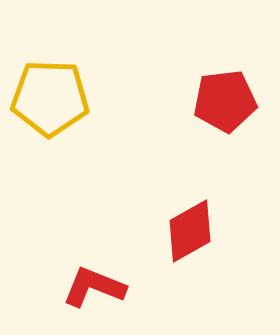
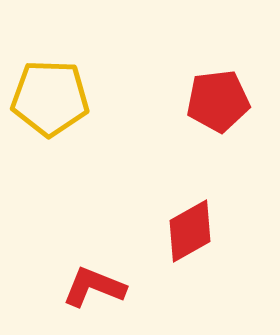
red pentagon: moved 7 px left
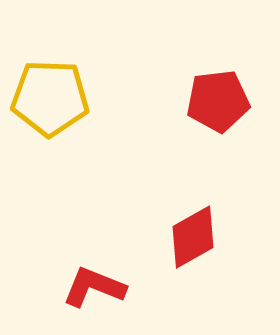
red diamond: moved 3 px right, 6 px down
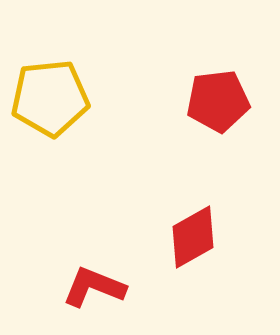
yellow pentagon: rotated 8 degrees counterclockwise
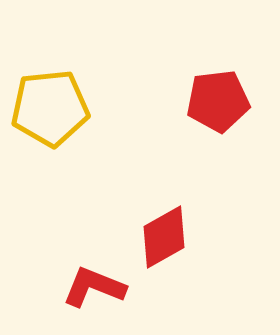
yellow pentagon: moved 10 px down
red diamond: moved 29 px left
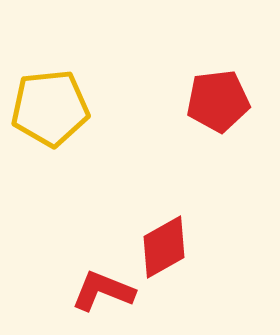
red diamond: moved 10 px down
red L-shape: moved 9 px right, 4 px down
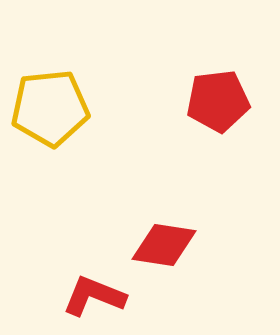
red diamond: moved 2 px up; rotated 38 degrees clockwise
red L-shape: moved 9 px left, 5 px down
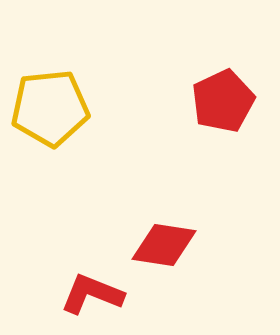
red pentagon: moved 5 px right; rotated 18 degrees counterclockwise
red L-shape: moved 2 px left, 2 px up
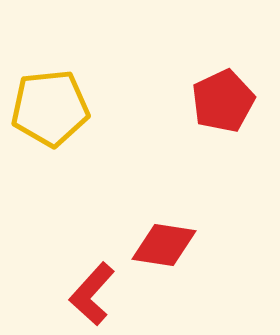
red L-shape: rotated 70 degrees counterclockwise
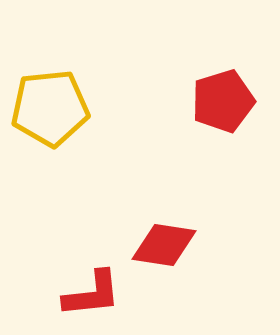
red pentagon: rotated 8 degrees clockwise
red L-shape: rotated 138 degrees counterclockwise
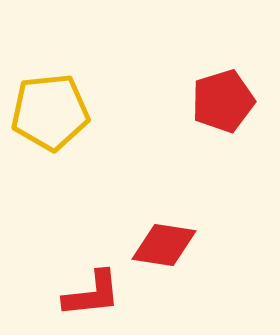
yellow pentagon: moved 4 px down
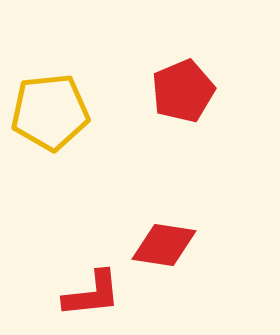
red pentagon: moved 40 px left, 10 px up; rotated 6 degrees counterclockwise
